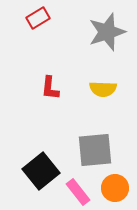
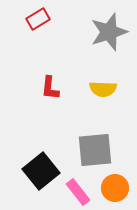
red rectangle: moved 1 px down
gray star: moved 2 px right
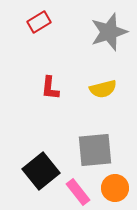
red rectangle: moved 1 px right, 3 px down
yellow semicircle: rotated 16 degrees counterclockwise
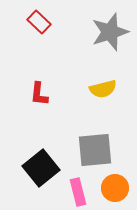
red rectangle: rotated 75 degrees clockwise
gray star: moved 1 px right
red L-shape: moved 11 px left, 6 px down
black square: moved 3 px up
pink rectangle: rotated 24 degrees clockwise
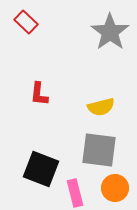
red rectangle: moved 13 px left
gray star: rotated 18 degrees counterclockwise
yellow semicircle: moved 2 px left, 18 px down
gray square: moved 4 px right; rotated 12 degrees clockwise
black square: moved 1 px down; rotated 30 degrees counterclockwise
pink rectangle: moved 3 px left, 1 px down
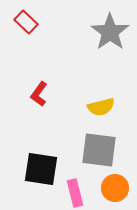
red L-shape: rotated 30 degrees clockwise
black square: rotated 12 degrees counterclockwise
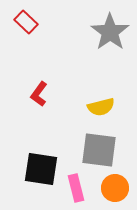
pink rectangle: moved 1 px right, 5 px up
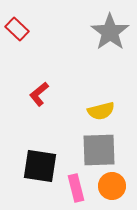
red rectangle: moved 9 px left, 7 px down
red L-shape: rotated 15 degrees clockwise
yellow semicircle: moved 4 px down
gray square: rotated 9 degrees counterclockwise
black square: moved 1 px left, 3 px up
orange circle: moved 3 px left, 2 px up
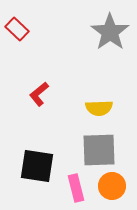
yellow semicircle: moved 2 px left, 3 px up; rotated 12 degrees clockwise
black square: moved 3 px left
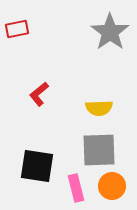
red rectangle: rotated 55 degrees counterclockwise
